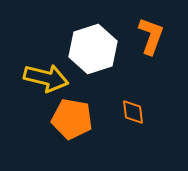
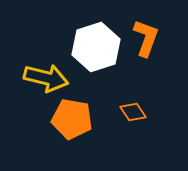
orange L-shape: moved 5 px left, 2 px down
white hexagon: moved 3 px right, 2 px up
orange diamond: rotated 28 degrees counterclockwise
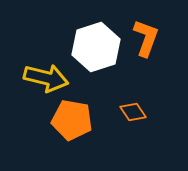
orange pentagon: moved 1 px down
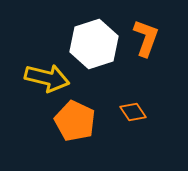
white hexagon: moved 2 px left, 3 px up
yellow arrow: moved 1 px right
orange pentagon: moved 3 px right, 1 px down; rotated 15 degrees clockwise
